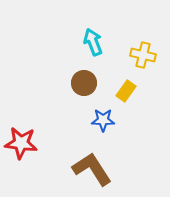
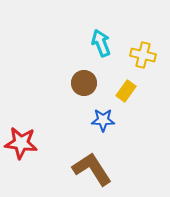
cyan arrow: moved 8 px right, 1 px down
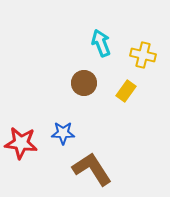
blue star: moved 40 px left, 13 px down
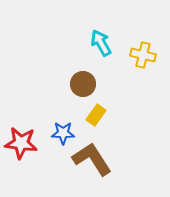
cyan arrow: rotated 8 degrees counterclockwise
brown circle: moved 1 px left, 1 px down
yellow rectangle: moved 30 px left, 24 px down
brown L-shape: moved 10 px up
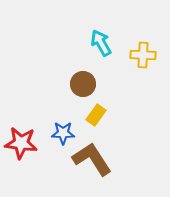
yellow cross: rotated 10 degrees counterclockwise
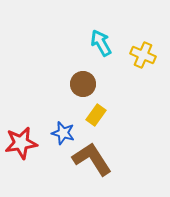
yellow cross: rotated 20 degrees clockwise
blue star: rotated 15 degrees clockwise
red star: rotated 16 degrees counterclockwise
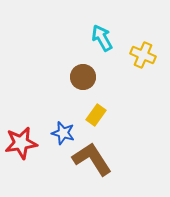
cyan arrow: moved 1 px right, 5 px up
brown circle: moved 7 px up
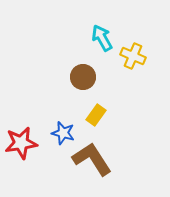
yellow cross: moved 10 px left, 1 px down
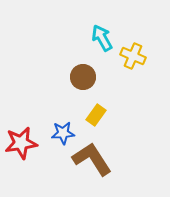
blue star: rotated 20 degrees counterclockwise
